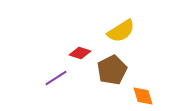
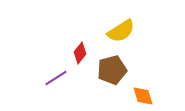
red diamond: rotated 70 degrees counterclockwise
brown pentagon: rotated 12 degrees clockwise
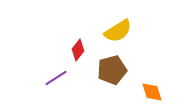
yellow semicircle: moved 3 px left
red diamond: moved 2 px left, 3 px up
orange diamond: moved 9 px right, 4 px up
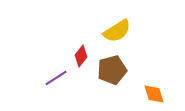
yellow semicircle: moved 1 px left
red diamond: moved 3 px right, 6 px down
orange diamond: moved 2 px right, 2 px down
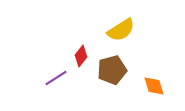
yellow semicircle: moved 4 px right, 1 px up
orange diamond: moved 8 px up
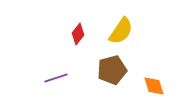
yellow semicircle: moved 1 px down; rotated 24 degrees counterclockwise
red diamond: moved 3 px left, 22 px up
purple line: rotated 15 degrees clockwise
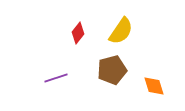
red diamond: moved 1 px up
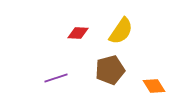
red diamond: rotated 55 degrees clockwise
brown pentagon: moved 2 px left
orange diamond: rotated 15 degrees counterclockwise
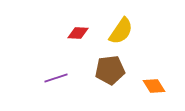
brown pentagon: rotated 8 degrees clockwise
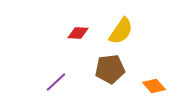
brown pentagon: moved 1 px up
purple line: moved 4 px down; rotated 25 degrees counterclockwise
orange diamond: rotated 10 degrees counterclockwise
